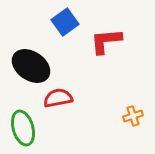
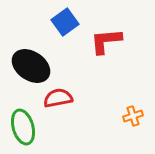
green ellipse: moved 1 px up
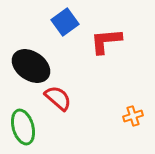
red semicircle: rotated 52 degrees clockwise
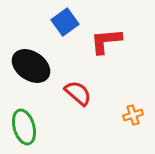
red semicircle: moved 20 px right, 5 px up
orange cross: moved 1 px up
green ellipse: moved 1 px right
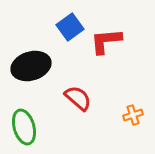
blue square: moved 5 px right, 5 px down
black ellipse: rotated 51 degrees counterclockwise
red semicircle: moved 5 px down
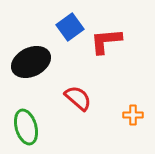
black ellipse: moved 4 px up; rotated 9 degrees counterclockwise
orange cross: rotated 18 degrees clockwise
green ellipse: moved 2 px right
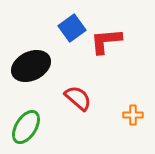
blue square: moved 2 px right, 1 px down
black ellipse: moved 4 px down
green ellipse: rotated 48 degrees clockwise
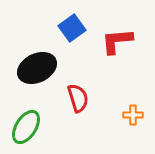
red L-shape: moved 11 px right
black ellipse: moved 6 px right, 2 px down
red semicircle: rotated 32 degrees clockwise
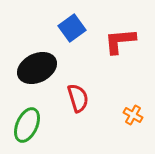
red L-shape: moved 3 px right
orange cross: rotated 30 degrees clockwise
green ellipse: moved 1 px right, 2 px up; rotated 8 degrees counterclockwise
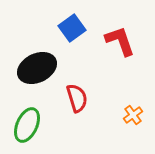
red L-shape: rotated 76 degrees clockwise
red semicircle: moved 1 px left
orange cross: rotated 24 degrees clockwise
